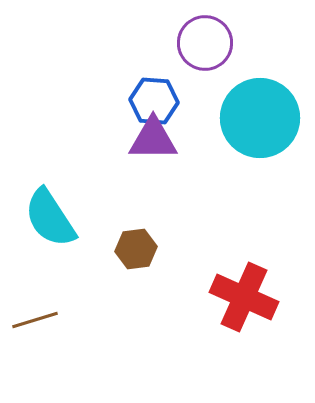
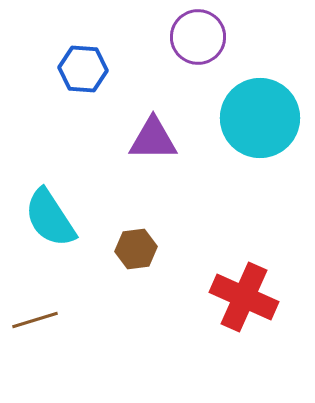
purple circle: moved 7 px left, 6 px up
blue hexagon: moved 71 px left, 32 px up
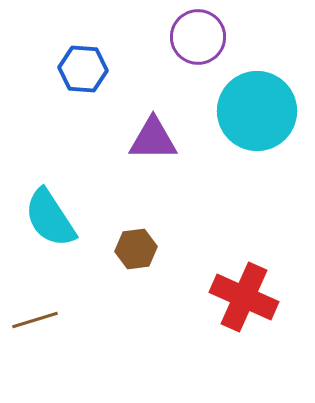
cyan circle: moved 3 px left, 7 px up
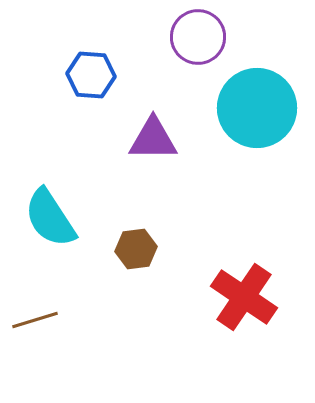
blue hexagon: moved 8 px right, 6 px down
cyan circle: moved 3 px up
red cross: rotated 10 degrees clockwise
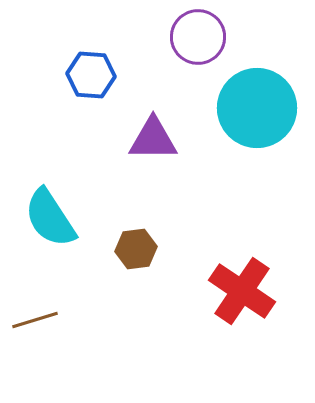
red cross: moved 2 px left, 6 px up
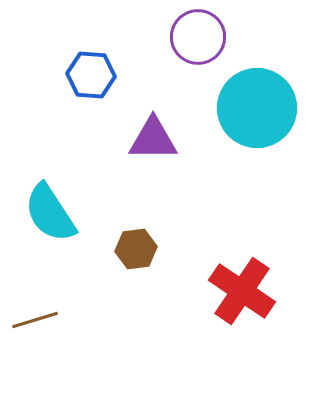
cyan semicircle: moved 5 px up
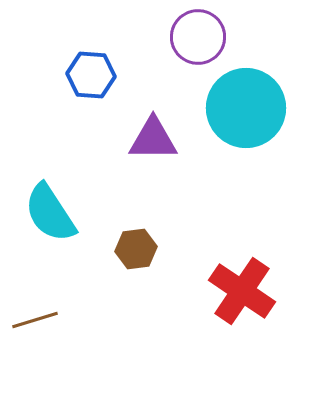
cyan circle: moved 11 px left
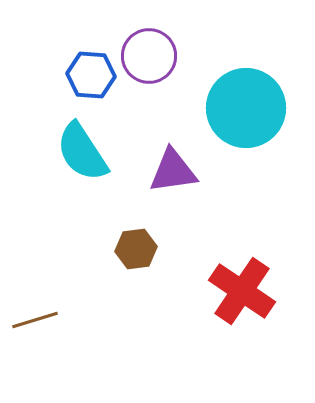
purple circle: moved 49 px left, 19 px down
purple triangle: moved 20 px right, 32 px down; rotated 8 degrees counterclockwise
cyan semicircle: moved 32 px right, 61 px up
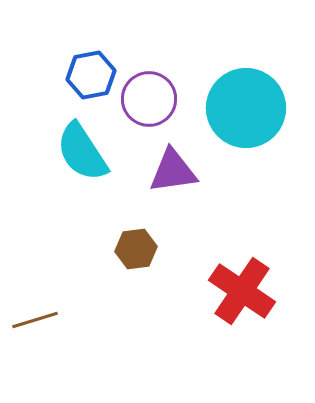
purple circle: moved 43 px down
blue hexagon: rotated 15 degrees counterclockwise
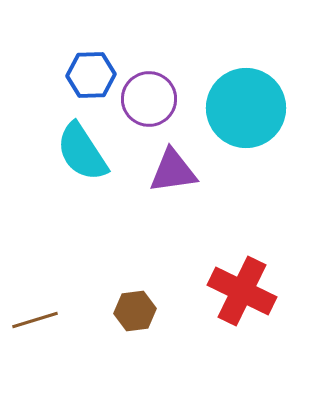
blue hexagon: rotated 9 degrees clockwise
brown hexagon: moved 1 px left, 62 px down
red cross: rotated 8 degrees counterclockwise
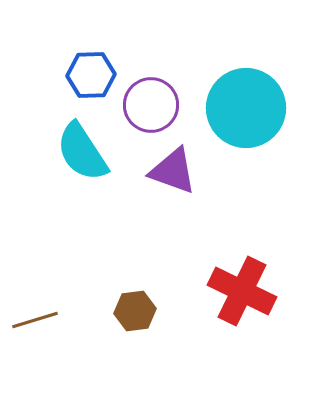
purple circle: moved 2 px right, 6 px down
purple triangle: rotated 28 degrees clockwise
